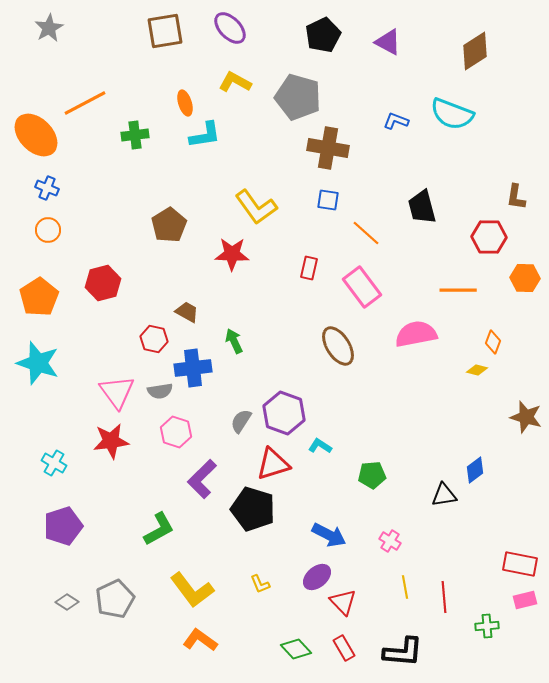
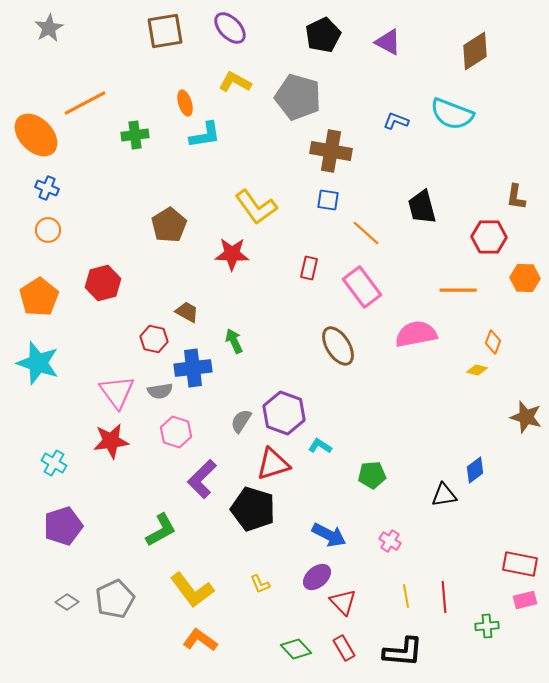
brown cross at (328, 148): moved 3 px right, 3 px down
green L-shape at (159, 529): moved 2 px right, 1 px down
yellow line at (405, 587): moved 1 px right, 9 px down
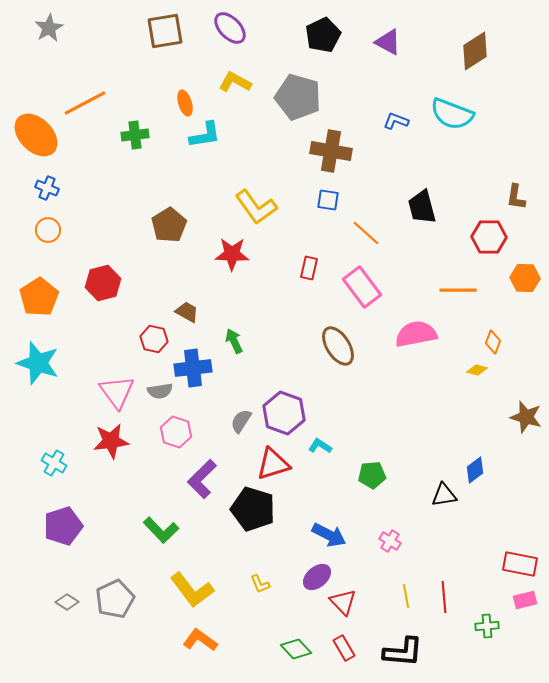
green L-shape at (161, 530): rotated 75 degrees clockwise
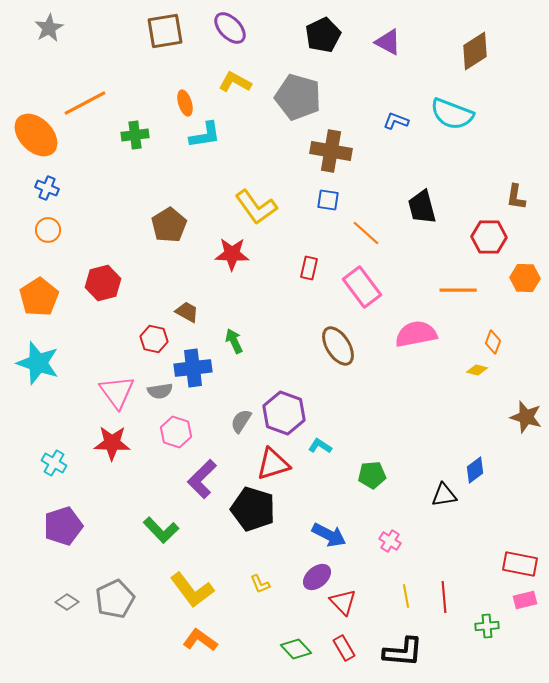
red star at (111, 441): moved 1 px right, 2 px down; rotated 9 degrees clockwise
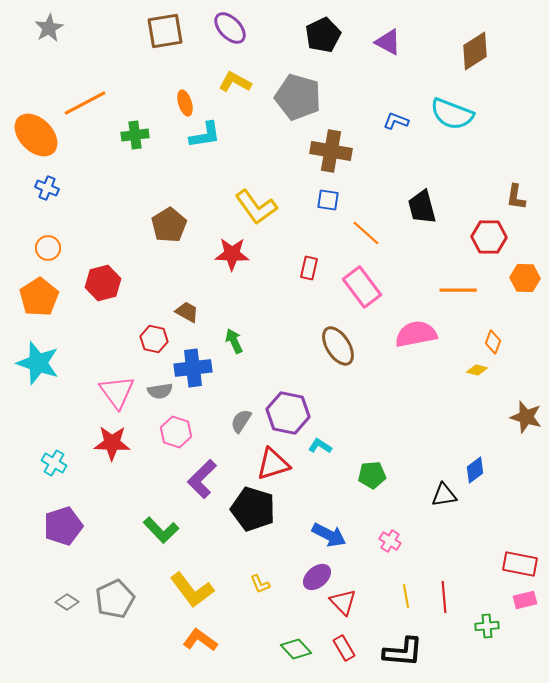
orange circle at (48, 230): moved 18 px down
purple hexagon at (284, 413): moved 4 px right; rotated 9 degrees counterclockwise
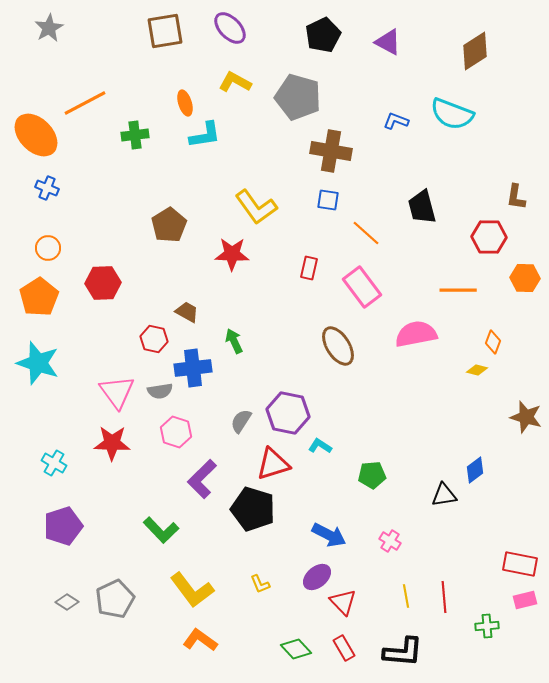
red hexagon at (103, 283): rotated 12 degrees clockwise
